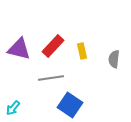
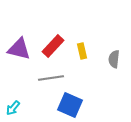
blue square: rotated 10 degrees counterclockwise
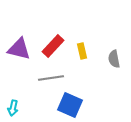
gray semicircle: rotated 18 degrees counterclockwise
cyan arrow: rotated 28 degrees counterclockwise
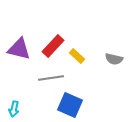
yellow rectangle: moved 5 px left, 5 px down; rotated 35 degrees counterclockwise
gray semicircle: rotated 66 degrees counterclockwise
cyan arrow: moved 1 px right, 1 px down
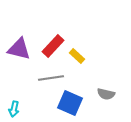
gray semicircle: moved 8 px left, 35 px down
blue square: moved 2 px up
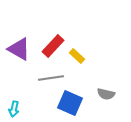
purple triangle: rotated 15 degrees clockwise
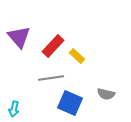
purple triangle: moved 12 px up; rotated 20 degrees clockwise
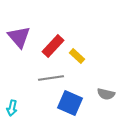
cyan arrow: moved 2 px left, 1 px up
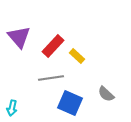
gray semicircle: rotated 30 degrees clockwise
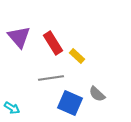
red rectangle: moved 3 px up; rotated 75 degrees counterclockwise
gray semicircle: moved 9 px left
cyan arrow: rotated 70 degrees counterclockwise
